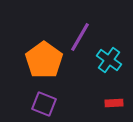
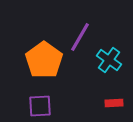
purple square: moved 4 px left, 2 px down; rotated 25 degrees counterclockwise
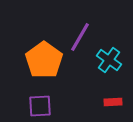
red rectangle: moved 1 px left, 1 px up
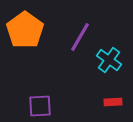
orange pentagon: moved 19 px left, 30 px up
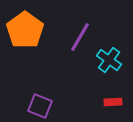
purple square: rotated 25 degrees clockwise
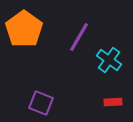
orange pentagon: moved 1 px left, 1 px up
purple line: moved 1 px left
purple square: moved 1 px right, 3 px up
